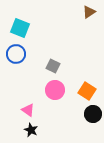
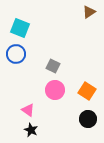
black circle: moved 5 px left, 5 px down
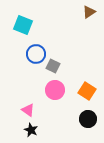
cyan square: moved 3 px right, 3 px up
blue circle: moved 20 px right
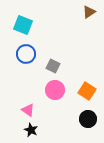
blue circle: moved 10 px left
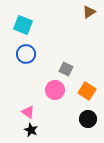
gray square: moved 13 px right, 3 px down
pink triangle: moved 2 px down
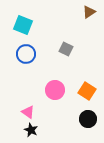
gray square: moved 20 px up
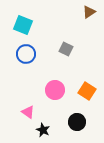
black circle: moved 11 px left, 3 px down
black star: moved 12 px right
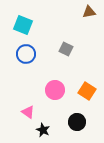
brown triangle: rotated 24 degrees clockwise
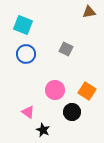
black circle: moved 5 px left, 10 px up
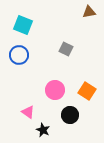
blue circle: moved 7 px left, 1 px down
black circle: moved 2 px left, 3 px down
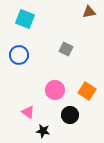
cyan square: moved 2 px right, 6 px up
black star: moved 1 px down; rotated 16 degrees counterclockwise
